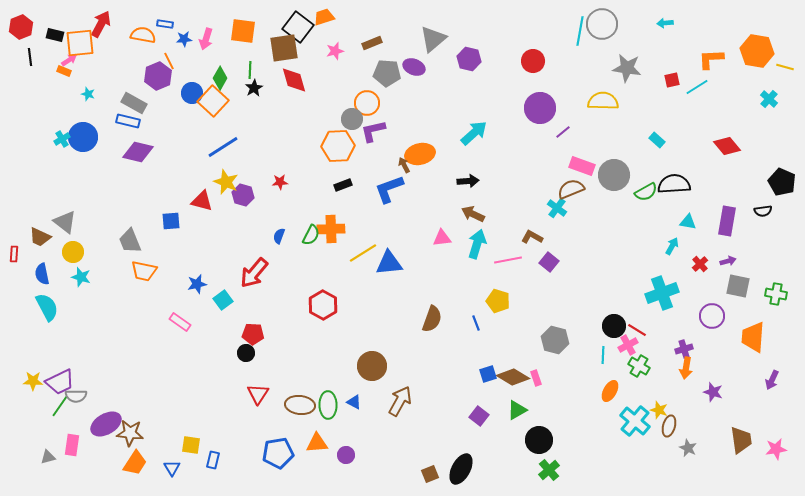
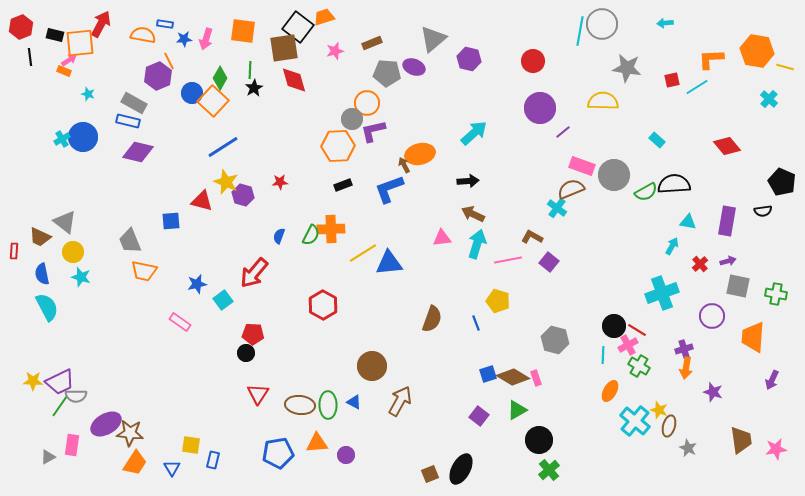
red rectangle at (14, 254): moved 3 px up
gray triangle at (48, 457): rotated 14 degrees counterclockwise
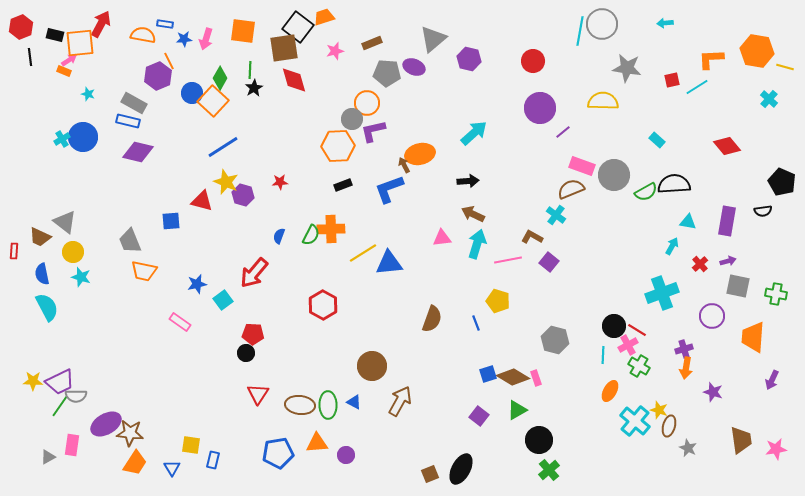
cyan cross at (557, 208): moved 1 px left, 7 px down
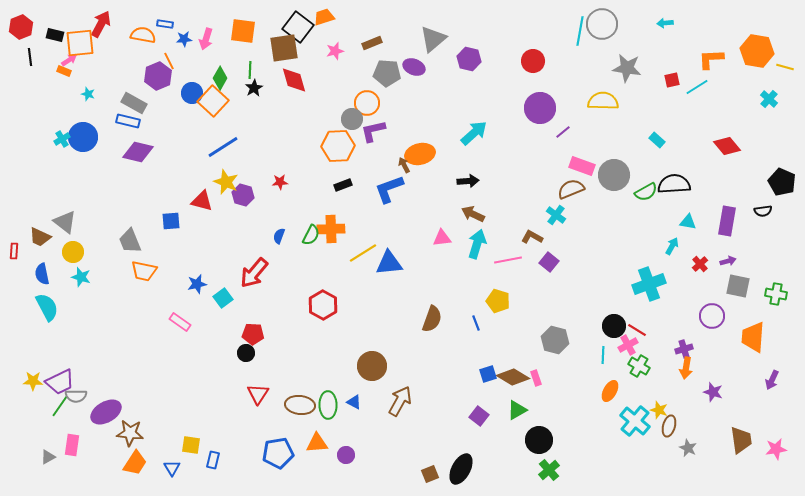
cyan cross at (662, 293): moved 13 px left, 9 px up
cyan square at (223, 300): moved 2 px up
purple ellipse at (106, 424): moved 12 px up
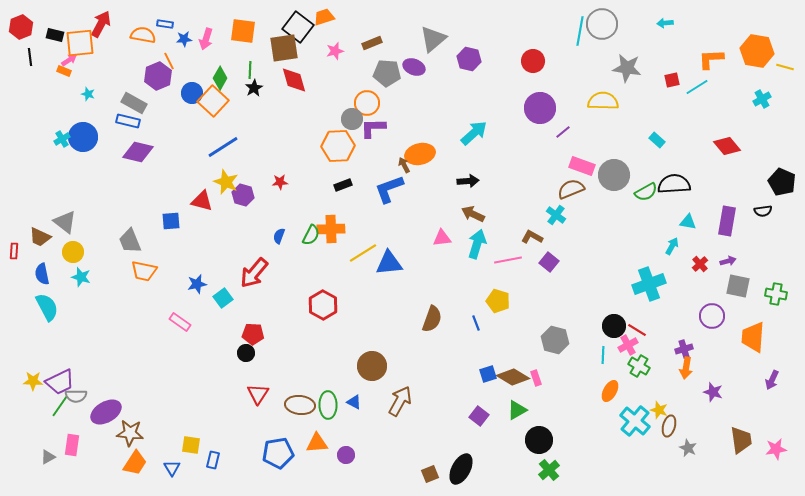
cyan cross at (769, 99): moved 7 px left; rotated 18 degrees clockwise
purple L-shape at (373, 131): moved 3 px up; rotated 12 degrees clockwise
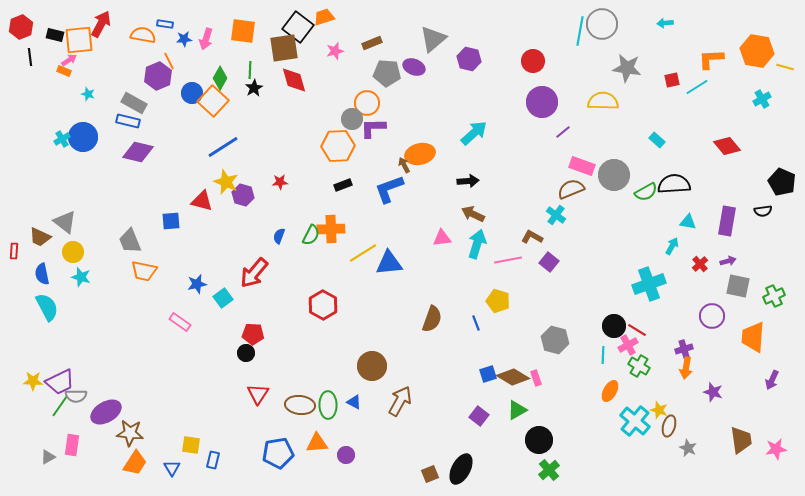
orange square at (80, 43): moved 1 px left, 3 px up
purple circle at (540, 108): moved 2 px right, 6 px up
green cross at (776, 294): moved 2 px left, 2 px down; rotated 35 degrees counterclockwise
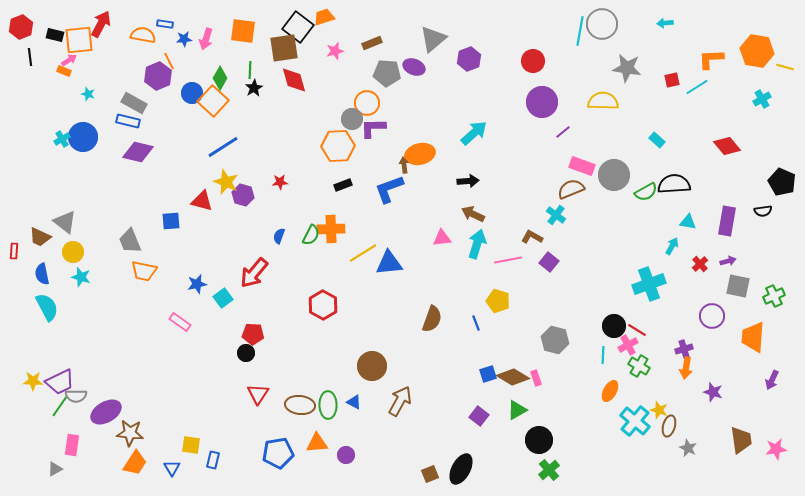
purple hexagon at (469, 59): rotated 25 degrees clockwise
brown arrow at (404, 165): rotated 21 degrees clockwise
gray triangle at (48, 457): moved 7 px right, 12 px down
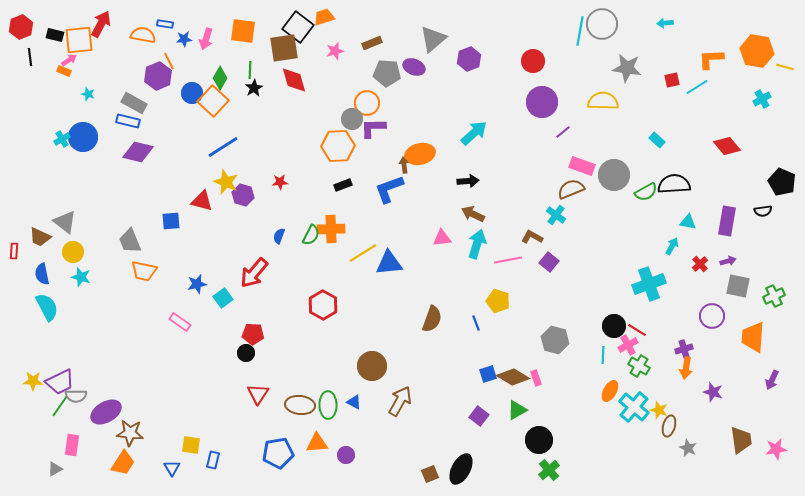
cyan cross at (635, 421): moved 1 px left, 14 px up
orange trapezoid at (135, 463): moved 12 px left
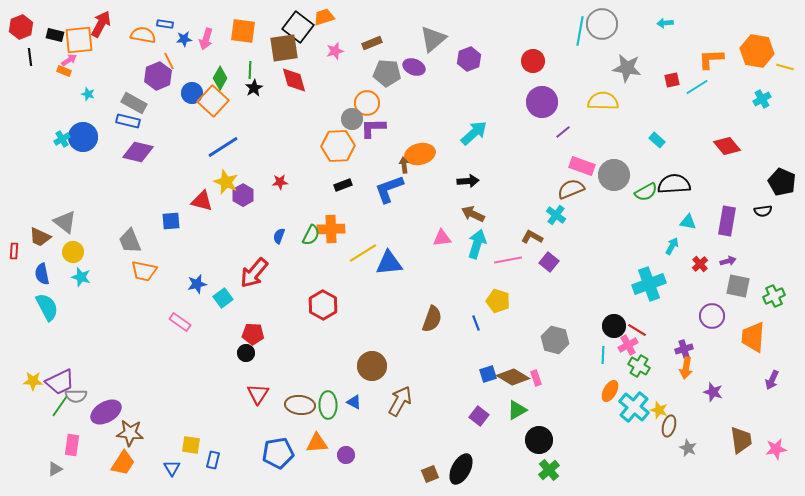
purple hexagon at (243, 195): rotated 15 degrees clockwise
